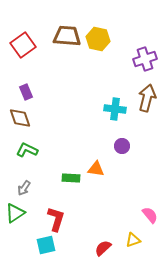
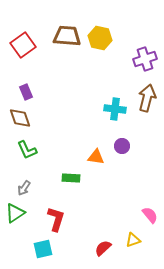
yellow hexagon: moved 2 px right, 1 px up
green L-shape: rotated 140 degrees counterclockwise
orange triangle: moved 12 px up
cyan square: moved 3 px left, 4 px down
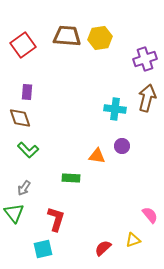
yellow hexagon: rotated 20 degrees counterclockwise
purple rectangle: moved 1 px right; rotated 28 degrees clockwise
green L-shape: moved 1 px right; rotated 20 degrees counterclockwise
orange triangle: moved 1 px right, 1 px up
green triangle: moved 1 px left; rotated 35 degrees counterclockwise
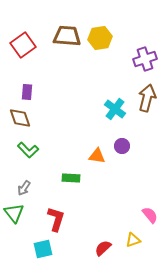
cyan cross: rotated 30 degrees clockwise
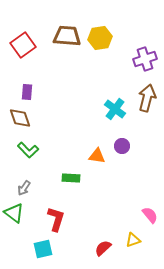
green triangle: rotated 15 degrees counterclockwise
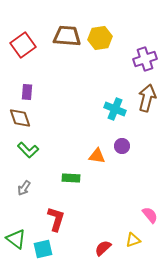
cyan cross: rotated 15 degrees counterclockwise
green triangle: moved 2 px right, 26 px down
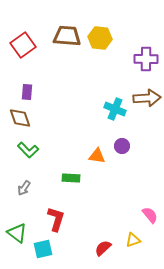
yellow hexagon: rotated 15 degrees clockwise
purple cross: moved 1 px right; rotated 20 degrees clockwise
brown arrow: rotated 72 degrees clockwise
green triangle: moved 1 px right, 6 px up
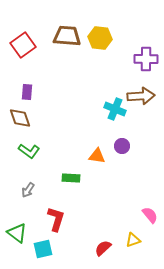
brown arrow: moved 6 px left, 2 px up
green L-shape: moved 1 px right, 1 px down; rotated 10 degrees counterclockwise
gray arrow: moved 4 px right, 2 px down
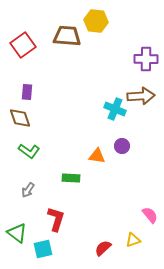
yellow hexagon: moved 4 px left, 17 px up
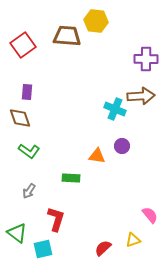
gray arrow: moved 1 px right, 1 px down
